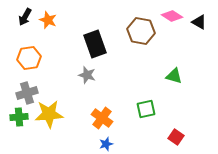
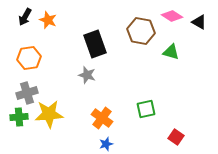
green triangle: moved 3 px left, 24 px up
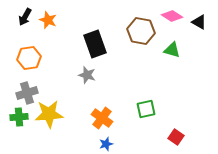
green triangle: moved 1 px right, 2 px up
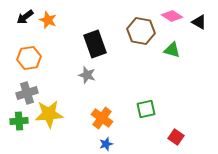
black arrow: rotated 24 degrees clockwise
green cross: moved 4 px down
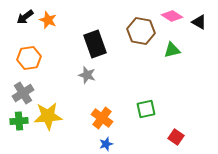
green triangle: rotated 30 degrees counterclockwise
gray cross: moved 4 px left; rotated 15 degrees counterclockwise
yellow star: moved 1 px left, 2 px down
